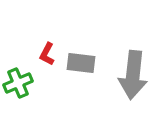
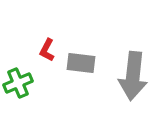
red L-shape: moved 4 px up
gray arrow: moved 1 px down
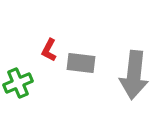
red L-shape: moved 2 px right
gray arrow: moved 1 px right, 1 px up
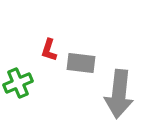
red L-shape: rotated 10 degrees counterclockwise
gray arrow: moved 15 px left, 19 px down
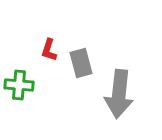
gray rectangle: rotated 68 degrees clockwise
green cross: moved 1 px right, 2 px down; rotated 28 degrees clockwise
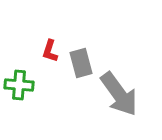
red L-shape: moved 1 px right, 1 px down
gray arrow: rotated 42 degrees counterclockwise
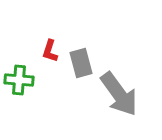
green cross: moved 5 px up
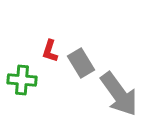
gray rectangle: rotated 16 degrees counterclockwise
green cross: moved 3 px right
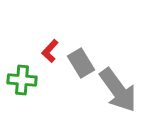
red L-shape: rotated 25 degrees clockwise
gray arrow: moved 1 px left, 4 px up
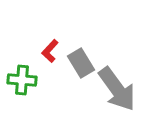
gray arrow: moved 1 px left, 1 px up
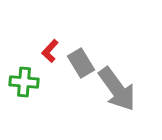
green cross: moved 2 px right, 2 px down
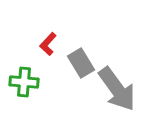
red L-shape: moved 2 px left, 7 px up
